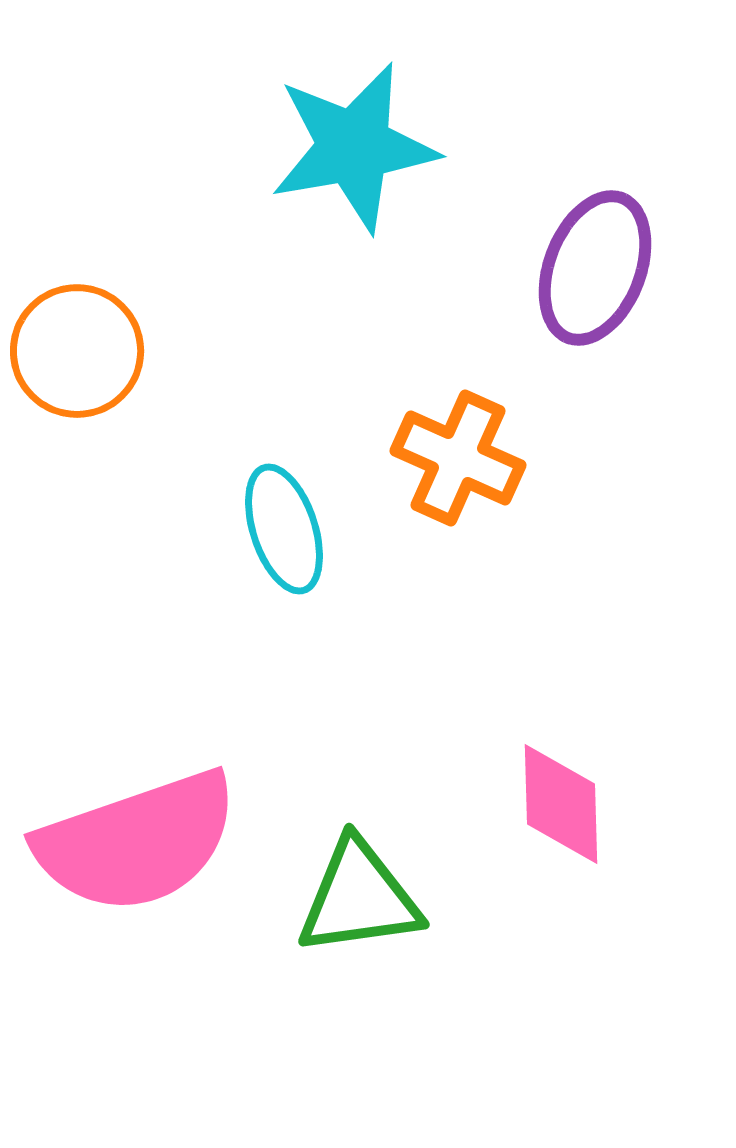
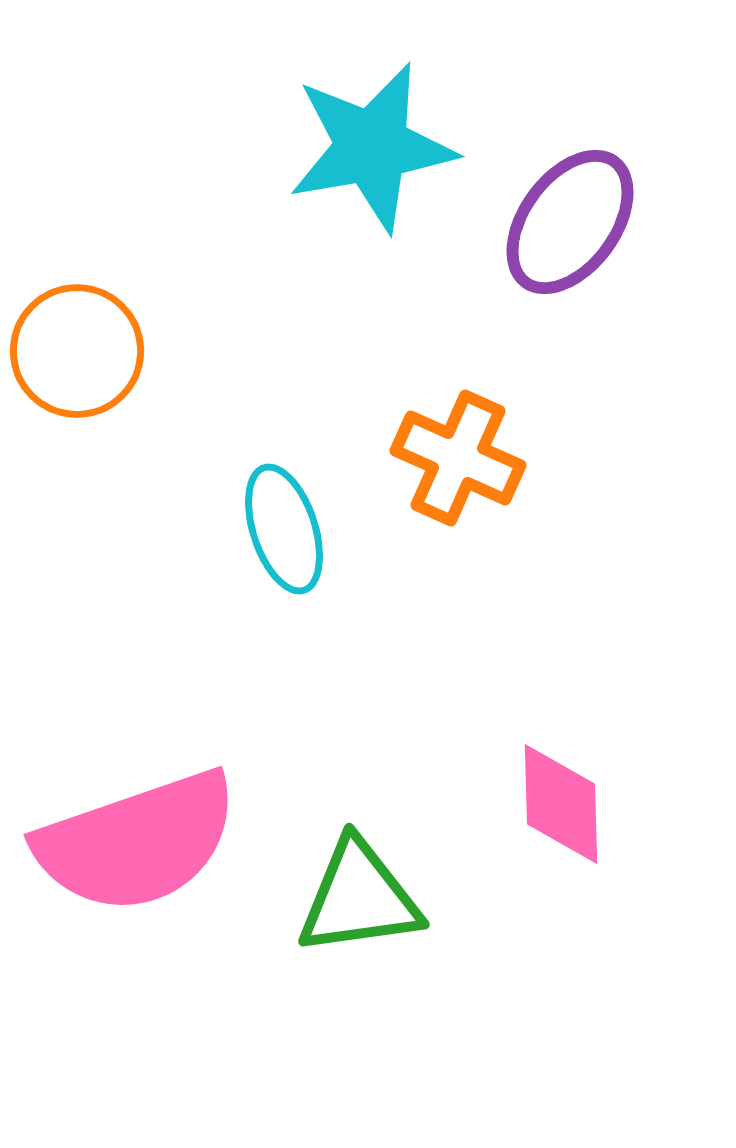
cyan star: moved 18 px right
purple ellipse: moved 25 px left, 46 px up; rotated 15 degrees clockwise
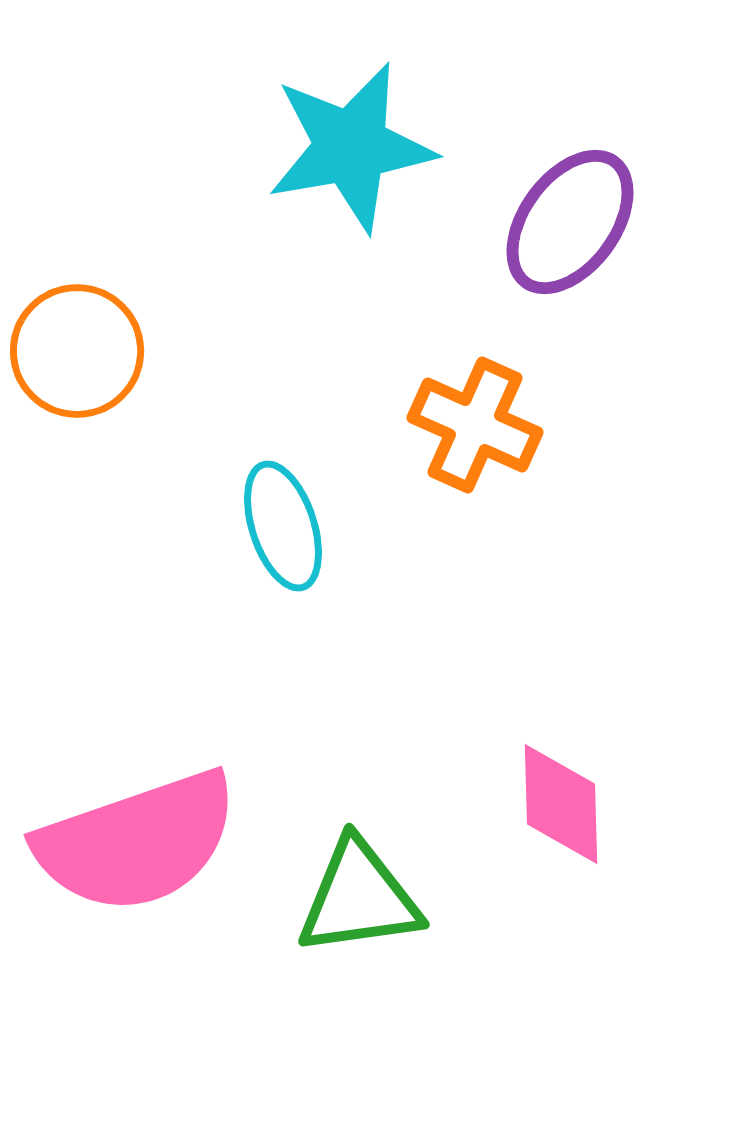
cyan star: moved 21 px left
orange cross: moved 17 px right, 33 px up
cyan ellipse: moved 1 px left, 3 px up
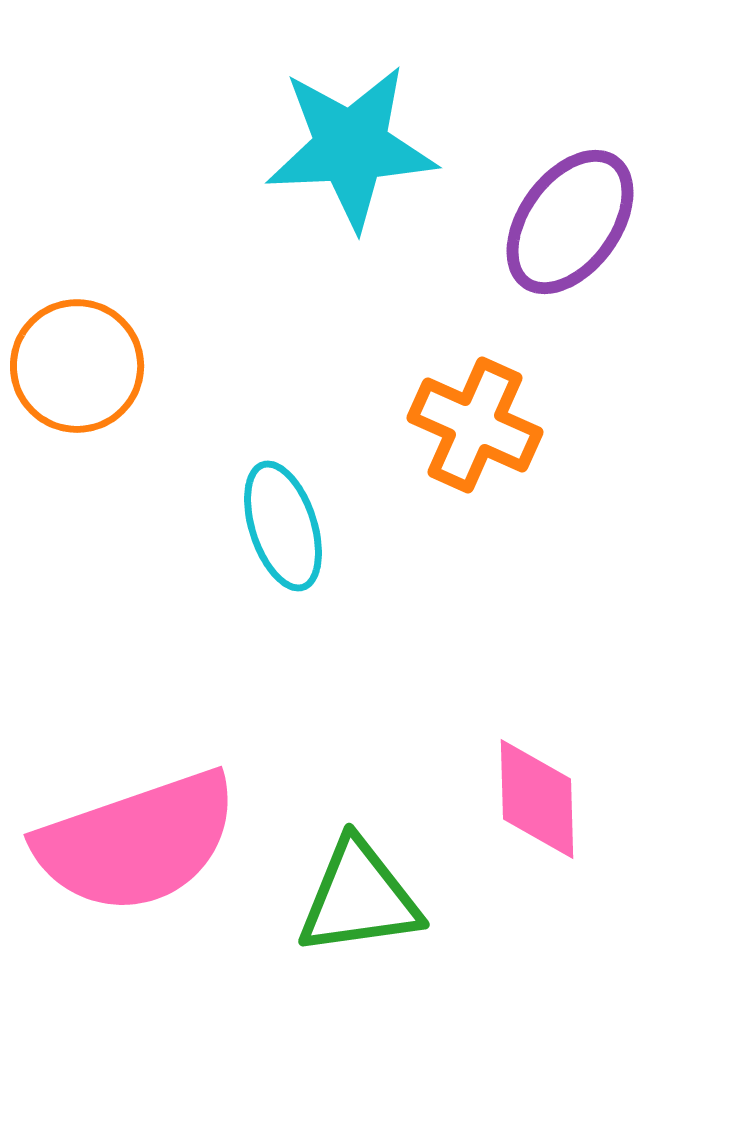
cyan star: rotated 7 degrees clockwise
orange circle: moved 15 px down
pink diamond: moved 24 px left, 5 px up
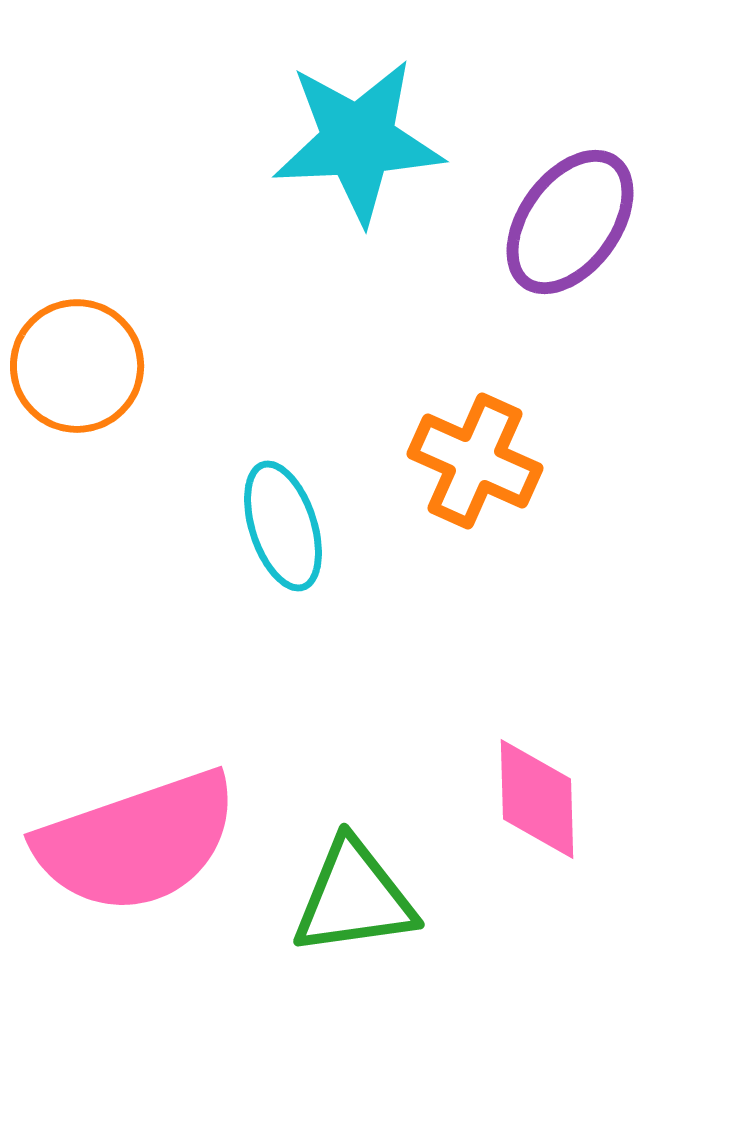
cyan star: moved 7 px right, 6 px up
orange cross: moved 36 px down
green triangle: moved 5 px left
